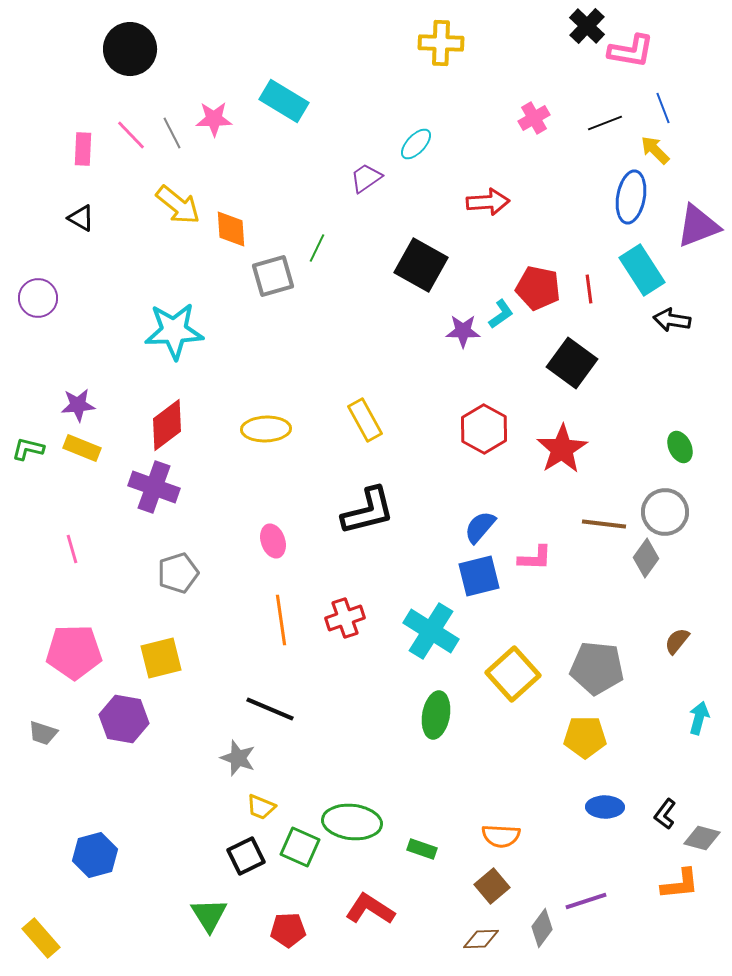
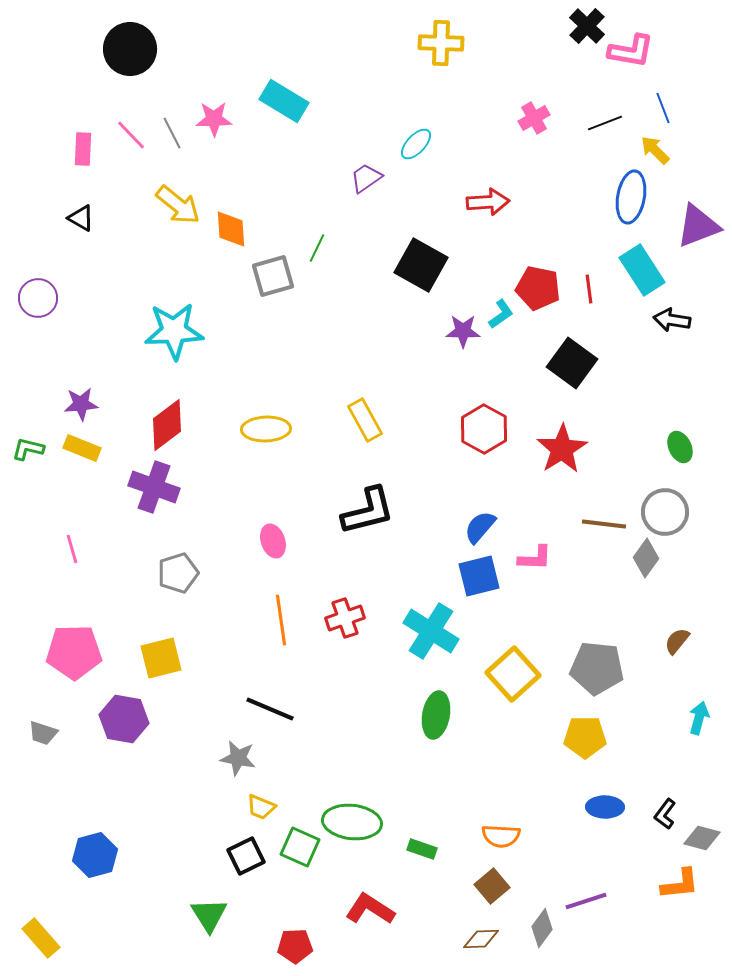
purple star at (78, 405): moved 3 px right, 1 px up
gray star at (238, 758): rotated 9 degrees counterclockwise
red pentagon at (288, 930): moved 7 px right, 16 px down
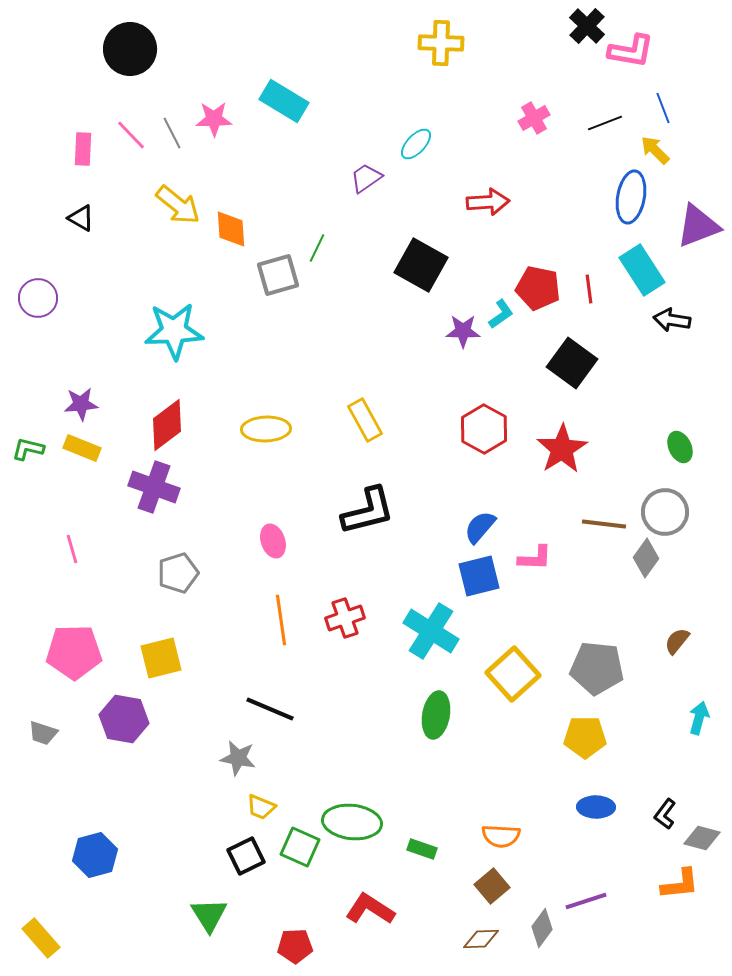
gray square at (273, 276): moved 5 px right, 1 px up
blue ellipse at (605, 807): moved 9 px left
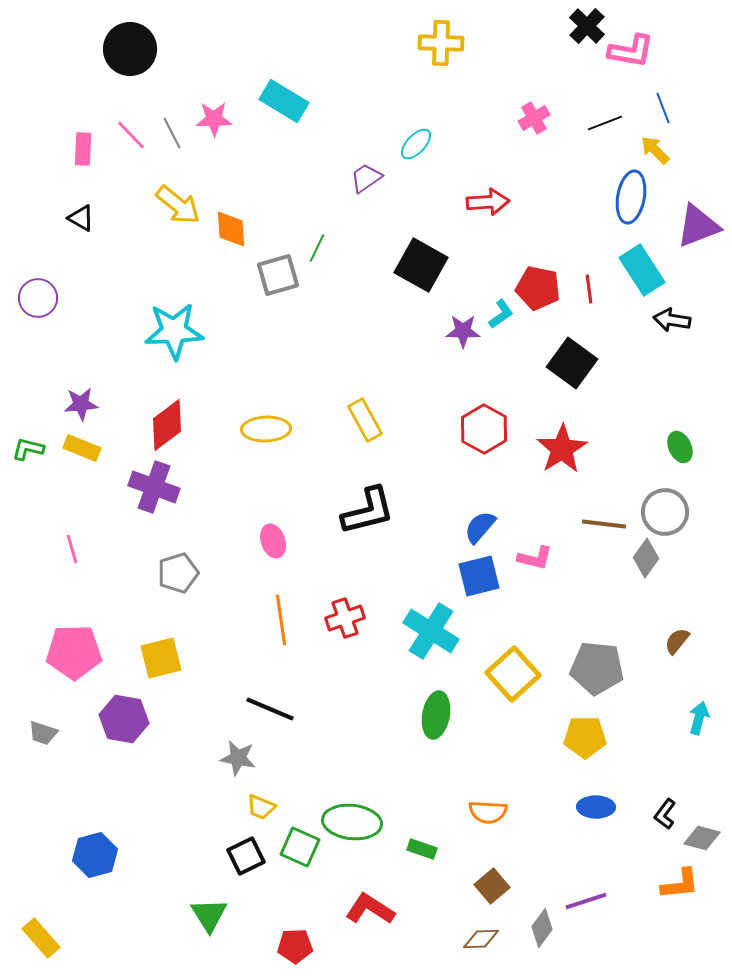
pink L-shape at (535, 558): rotated 12 degrees clockwise
orange semicircle at (501, 836): moved 13 px left, 24 px up
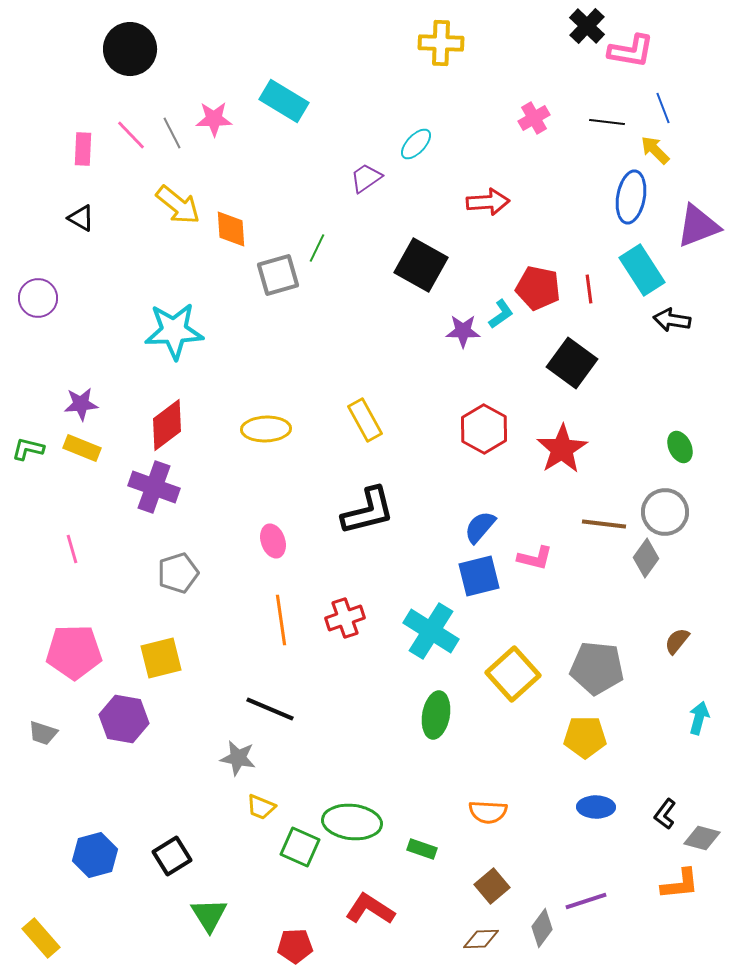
black line at (605, 123): moved 2 px right, 1 px up; rotated 28 degrees clockwise
black square at (246, 856): moved 74 px left; rotated 6 degrees counterclockwise
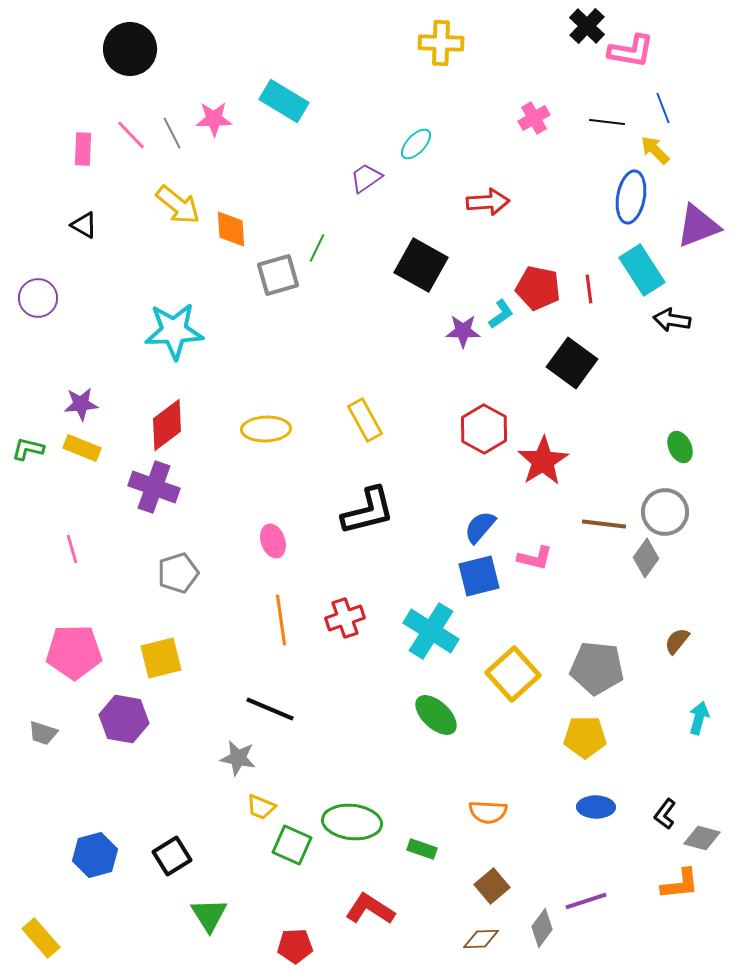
black triangle at (81, 218): moved 3 px right, 7 px down
red star at (562, 449): moved 19 px left, 12 px down
green ellipse at (436, 715): rotated 57 degrees counterclockwise
green square at (300, 847): moved 8 px left, 2 px up
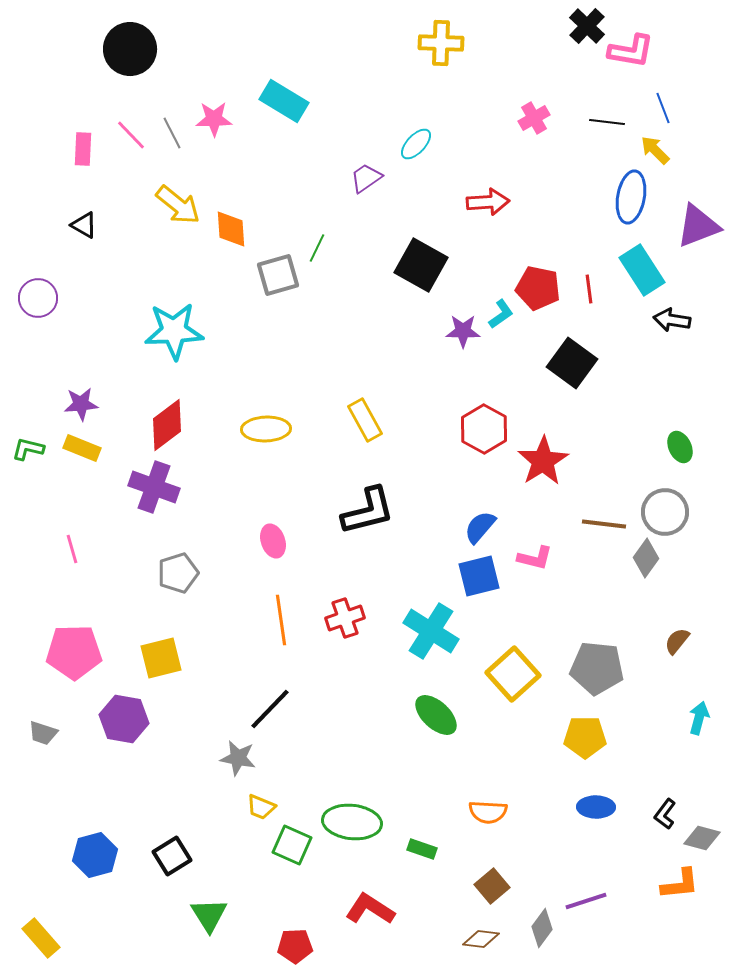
black line at (270, 709): rotated 69 degrees counterclockwise
brown diamond at (481, 939): rotated 9 degrees clockwise
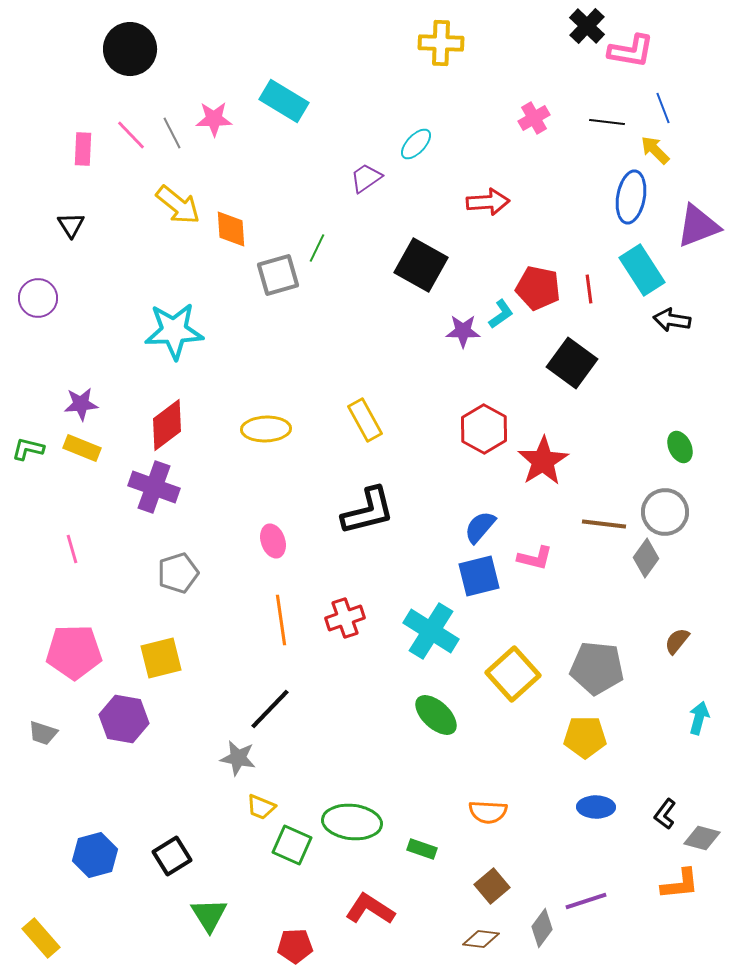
black triangle at (84, 225): moved 13 px left; rotated 28 degrees clockwise
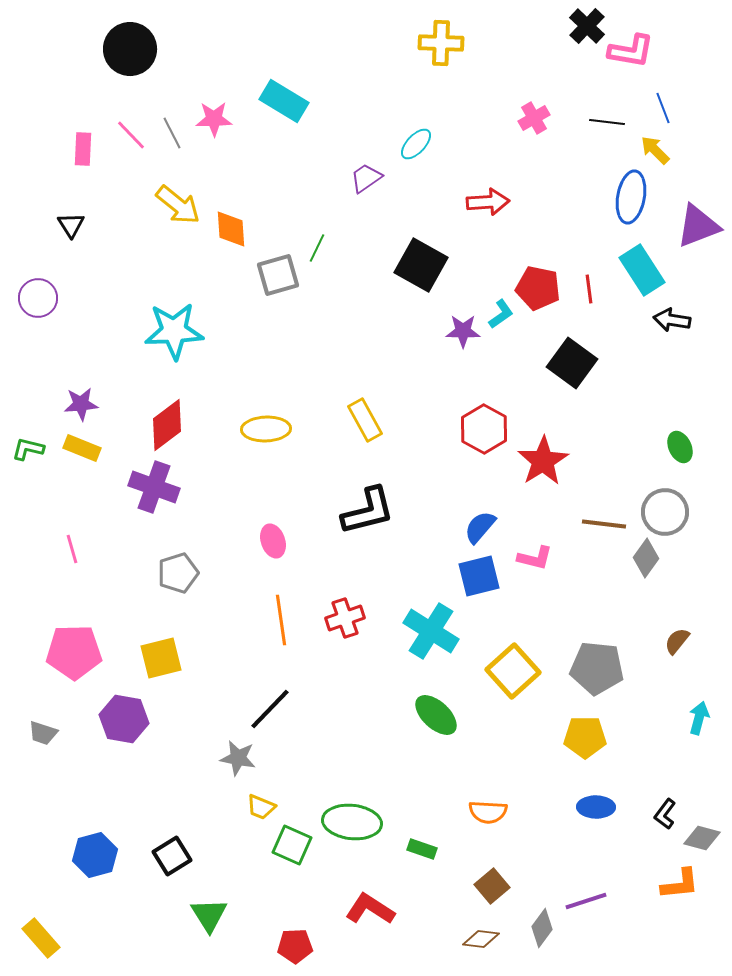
yellow square at (513, 674): moved 3 px up
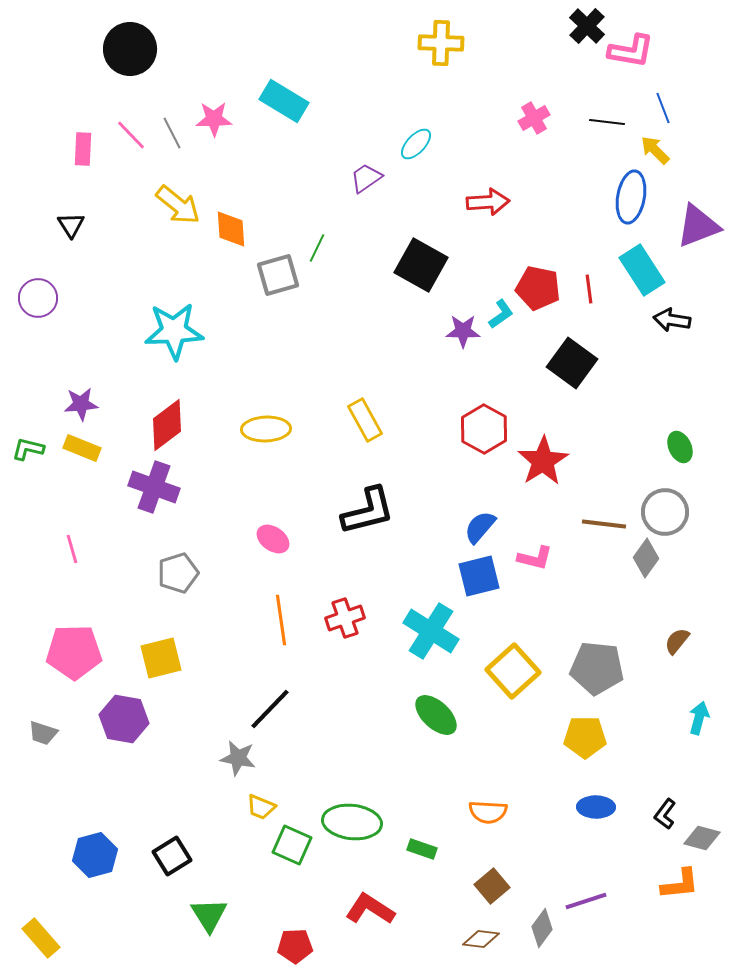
pink ellipse at (273, 541): moved 2 px up; rotated 36 degrees counterclockwise
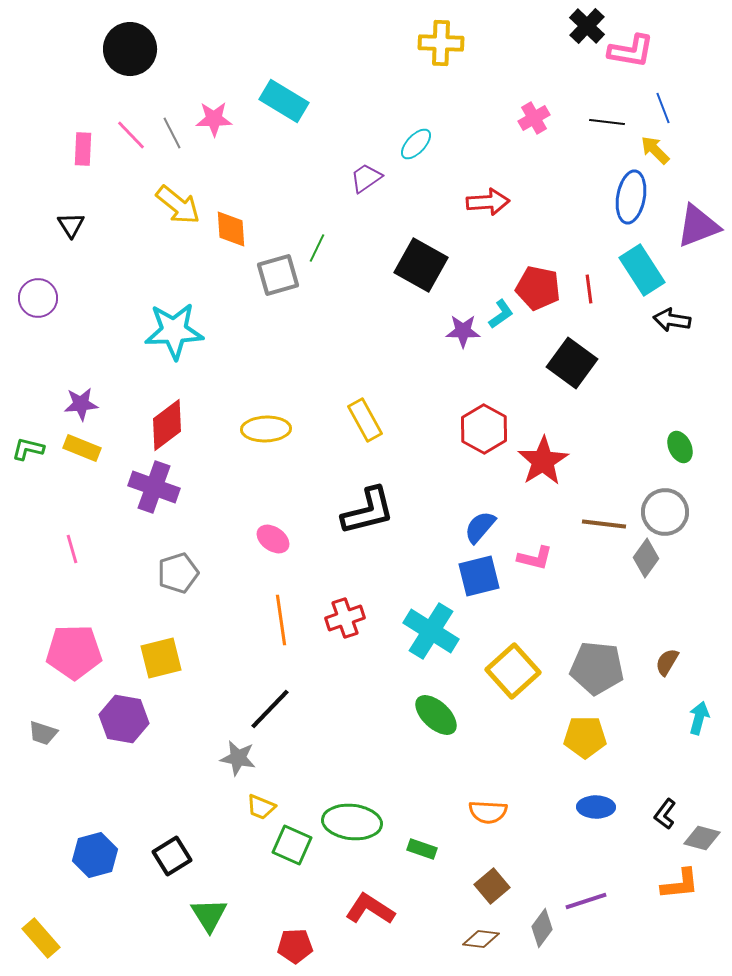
brown semicircle at (677, 641): moved 10 px left, 21 px down; rotated 8 degrees counterclockwise
